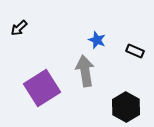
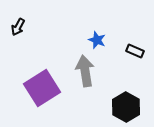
black arrow: moved 1 px left, 1 px up; rotated 18 degrees counterclockwise
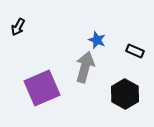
gray arrow: moved 4 px up; rotated 24 degrees clockwise
purple square: rotated 9 degrees clockwise
black hexagon: moved 1 px left, 13 px up
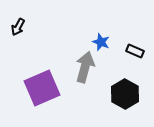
blue star: moved 4 px right, 2 px down
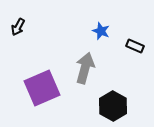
blue star: moved 11 px up
black rectangle: moved 5 px up
gray arrow: moved 1 px down
black hexagon: moved 12 px left, 12 px down
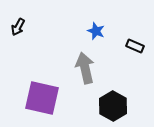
blue star: moved 5 px left
gray arrow: rotated 28 degrees counterclockwise
purple square: moved 10 px down; rotated 36 degrees clockwise
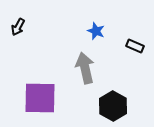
purple square: moved 2 px left; rotated 12 degrees counterclockwise
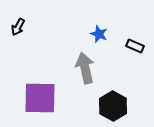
blue star: moved 3 px right, 3 px down
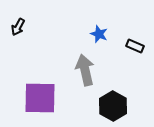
gray arrow: moved 2 px down
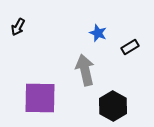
blue star: moved 1 px left, 1 px up
black rectangle: moved 5 px left, 1 px down; rotated 54 degrees counterclockwise
